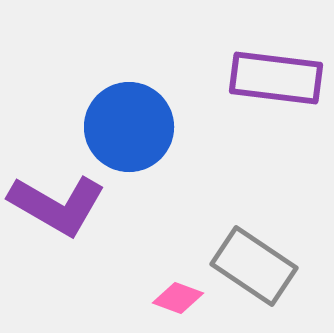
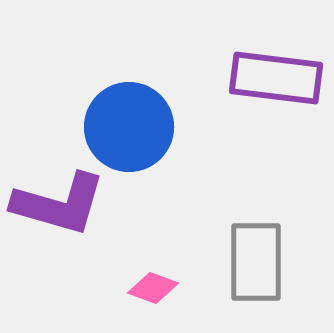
purple L-shape: moved 2 px right, 1 px up; rotated 14 degrees counterclockwise
gray rectangle: moved 2 px right, 4 px up; rotated 56 degrees clockwise
pink diamond: moved 25 px left, 10 px up
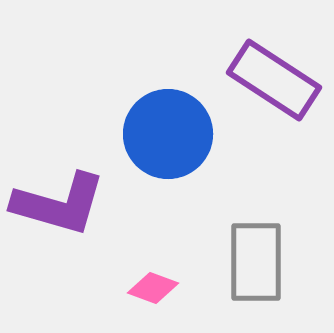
purple rectangle: moved 2 px left, 2 px down; rotated 26 degrees clockwise
blue circle: moved 39 px right, 7 px down
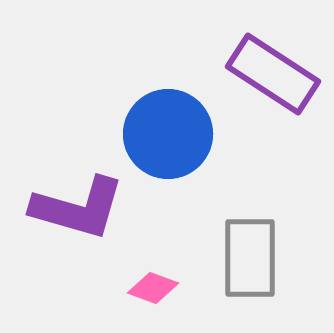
purple rectangle: moved 1 px left, 6 px up
purple L-shape: moved 19 px right, 4 px down
gray rectangle: moved 6 px left, 4 px up
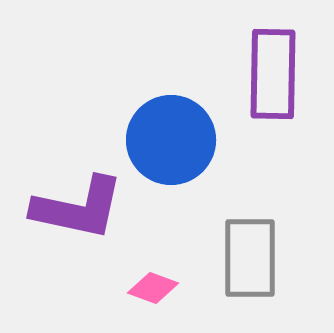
purple rectangle: rotated 58 degrees clockwise
blue circle: moved 3 px right, 6 px down
purple L-shape: rotated 4 degrees counterclockwise
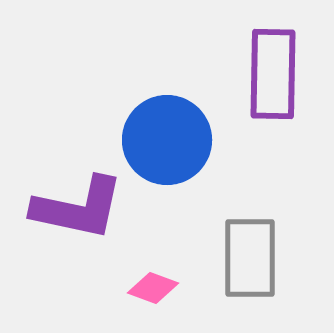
blue circle: moved 4 px left
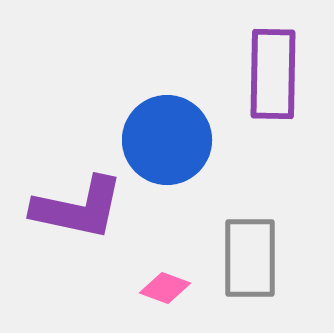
pink diamond: moved 12 px right
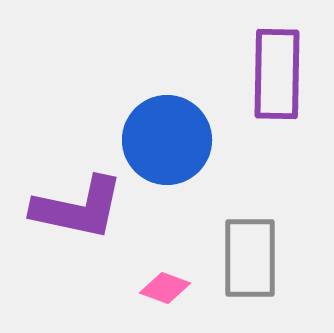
purple rectangle: moved 4 px right
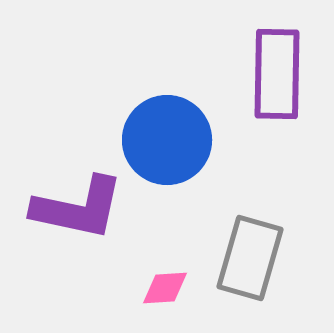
gray rectangle: rotated 16 degrees clockwise
pink diamond: rotated 24 degrees counterclockwise
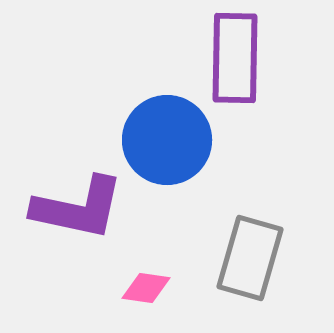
purple rectangle: moved 42 px left, 16 px up
pink diamond: moved 19 px left; rotated 12 degrees clockwise
